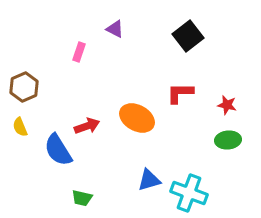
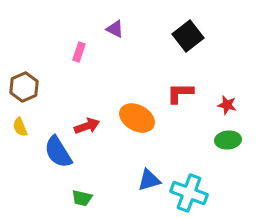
blue semicircle: moved 2 px down
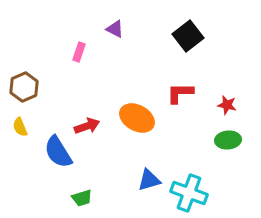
green trapezoid: rotated 30 degrees counterclockwise
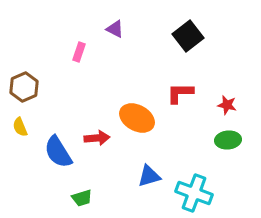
red arrow: moved 10 px right, 12 px down; rotated 15 degrees clockwise
blue triangle: moved 4 px up
cyan cross: moved 5 px right
